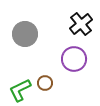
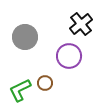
gray circle: moved 3 px down
purple circle: moved 5 px left, 3 px up
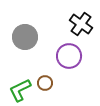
black cross: rotated 15 degrees counterclockwise
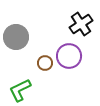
black cross: rotated 20 degrees clockwise
gray circle: moved 9 px left
brown circle: moved 20 px up
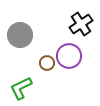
gray circle: moved 4 px right, 2 px up
brown circle: moved 2 px right
green L-shape: moved 1 px right, 2 px up
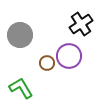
green L-shape: rotated 85 degrees clockwise
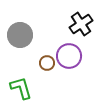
green L-shape: rotated 15 degrees clockwise
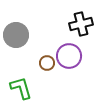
black cross: rotated 20 degrees clockwise
gray circle: moved 4 px left
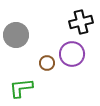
black cross: moved 2 px up
purple circle: moved 3 px right, 2 px up
green L-shape: rotated 80 degrees counterclockwise
